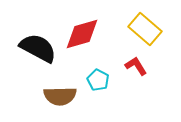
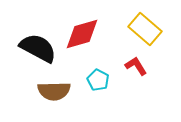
brown semicircle: moved 6 px left, 5 px up
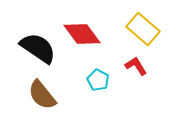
yellow rectangle: moved 2 px left
red diamond: rotated 69 degrees clockwise
black semicircle: rotated 6 degrees clockwise
brown semicircle: moved 12 px left, 4 px down; rotated 52 degrees clockwise
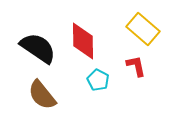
red diamond: moved 1 px right, 7 px down; rotated 36 degrees clockwise
red L-shape: rotated 20 degrees clockwise
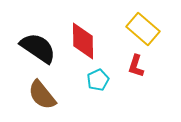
red L-shape: rotated 150 degrees counterclockwise
cyan pentagon: rotated 20 degrees clockwise
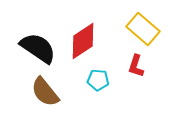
red diamond: rotated 57 degrees clockwise
cyan pentagon: rotated 30 degrees clockwise
brown semicircle: moved 3 px right, 3 px up
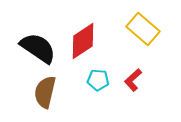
red L-shape: moved 3 px left, 14 px down; rotated 30 degrees clockwise
brown semicircle: rotated 52 degrees clockwise
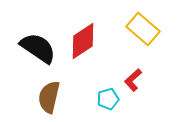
cyan pentagon: moved 10 px right, 19 px down; rotated 20 degrees counterclockwise
brown semicircle: moved 4 px right, 5 px down
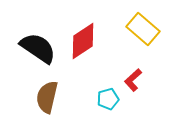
brown semicircle: moved 2 px left
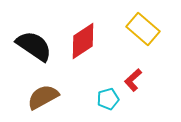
black semicircle: moved 4 px left, 2 px up
brown semicircle: moved 4 px left; rotated 48 degrees clockwise
